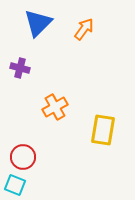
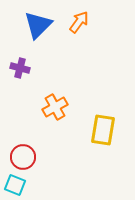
blue triangle: moved 2 px down
orange arrow: moved 5 px left, 7 px up
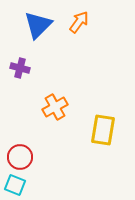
red circle: moved 3 px left
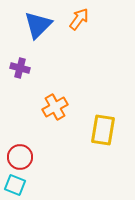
orange arrow: moved 3 px up
